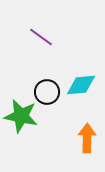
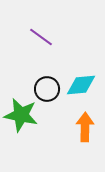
black circle: moved 3 px up
green star: moved 1 px up
orange arrow: moved 2 px left, 11 px up
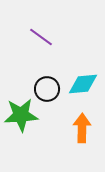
cyan diamond: moved 2 px right, 1 px up
green star: rotated 16 degrees counterclockwise
orange arrow: moved 3 px left, 1 px down
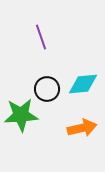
purple line: rotated 35 degrees clockwise
orange arrow: rotated 76 degrees clockwise
